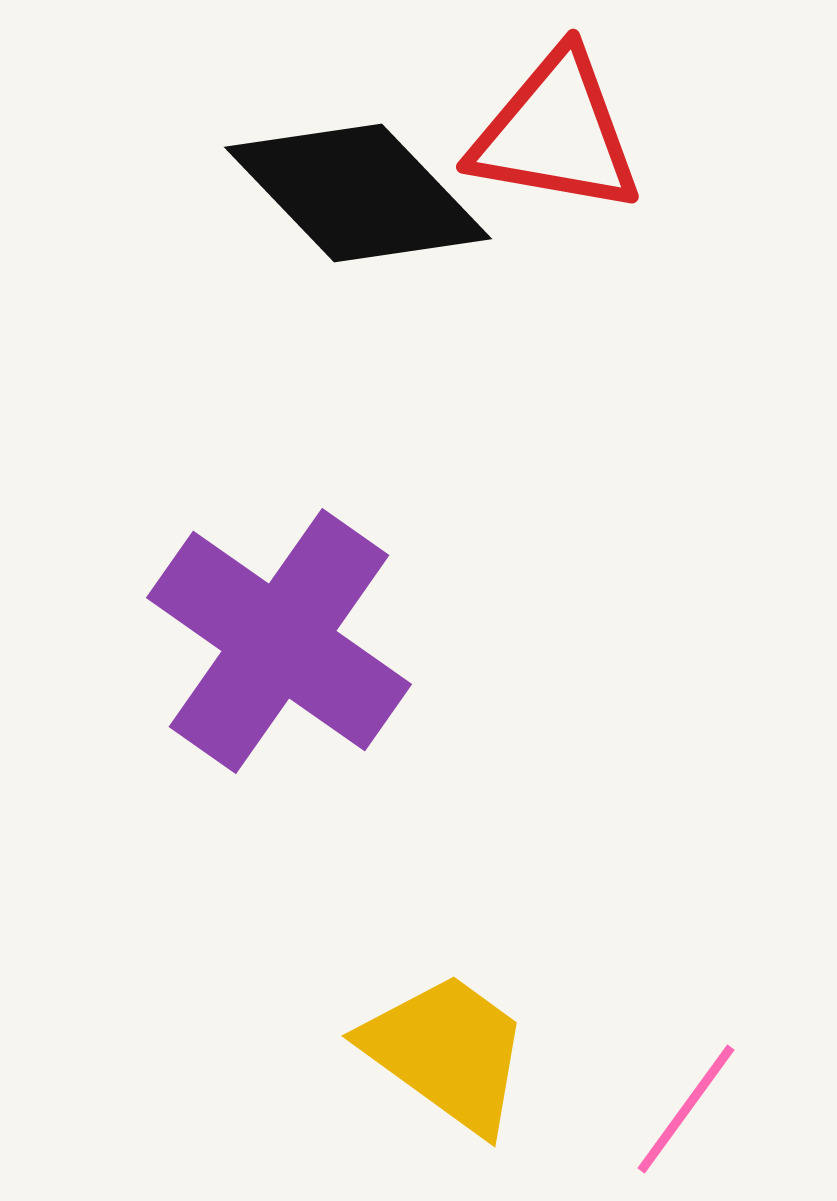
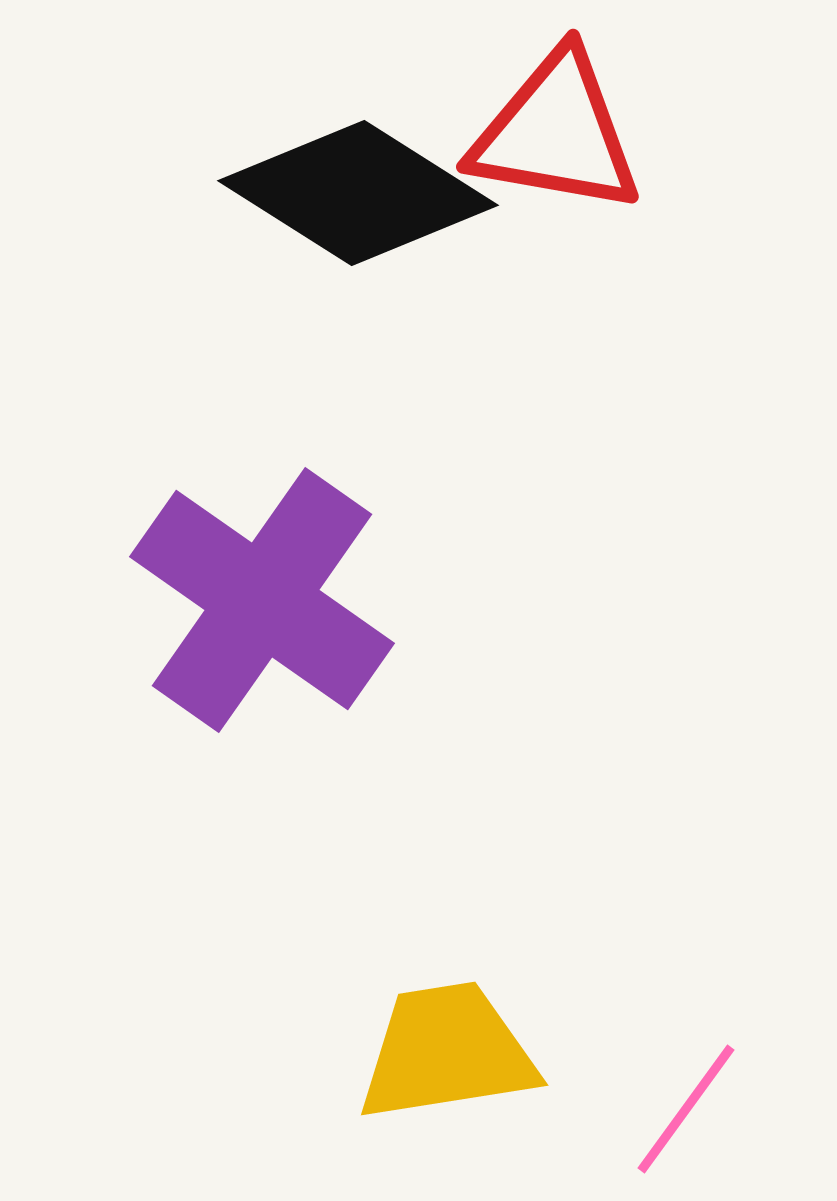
black diamond: rotated 14 degrees counterclockwise
purple cross: moved 17 px left, 41 px up
yellow trapezoid: rotated 45 degrees counterclockwise
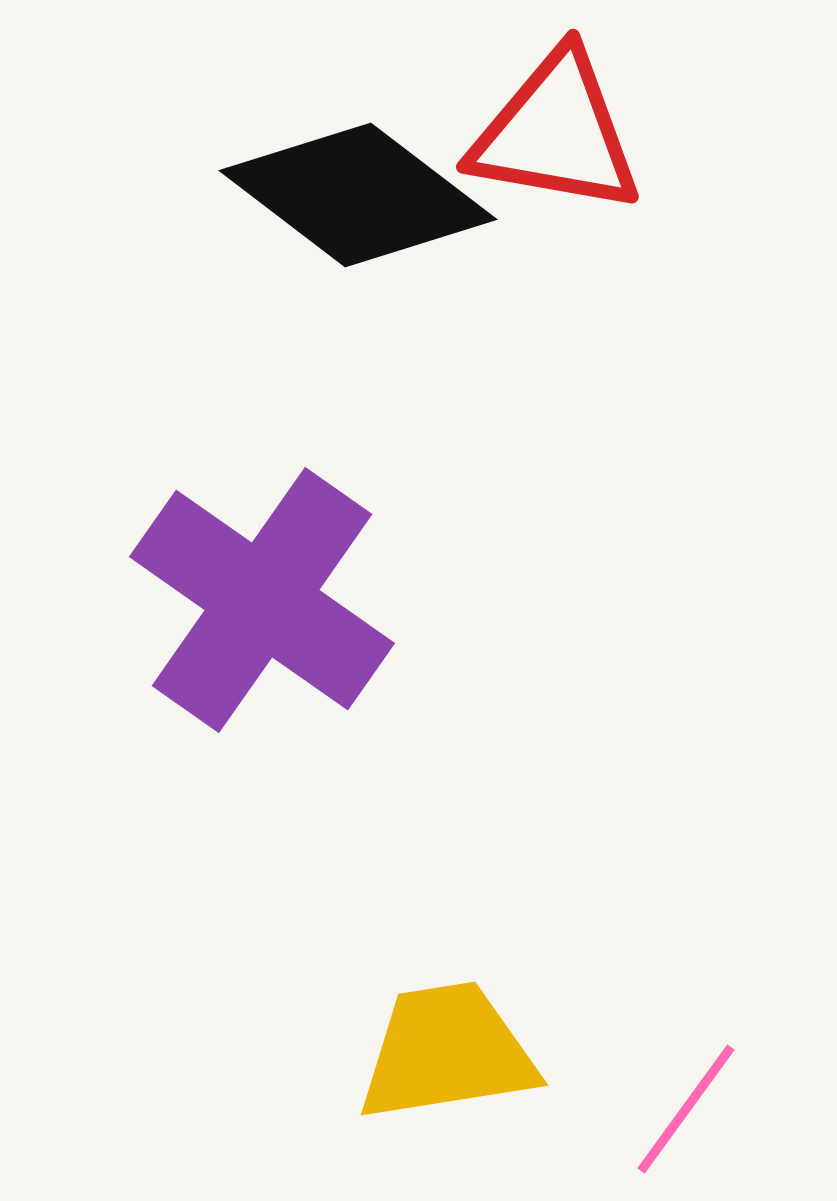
black diamond: moved 2 px down; rotated 5 degrees clockwise
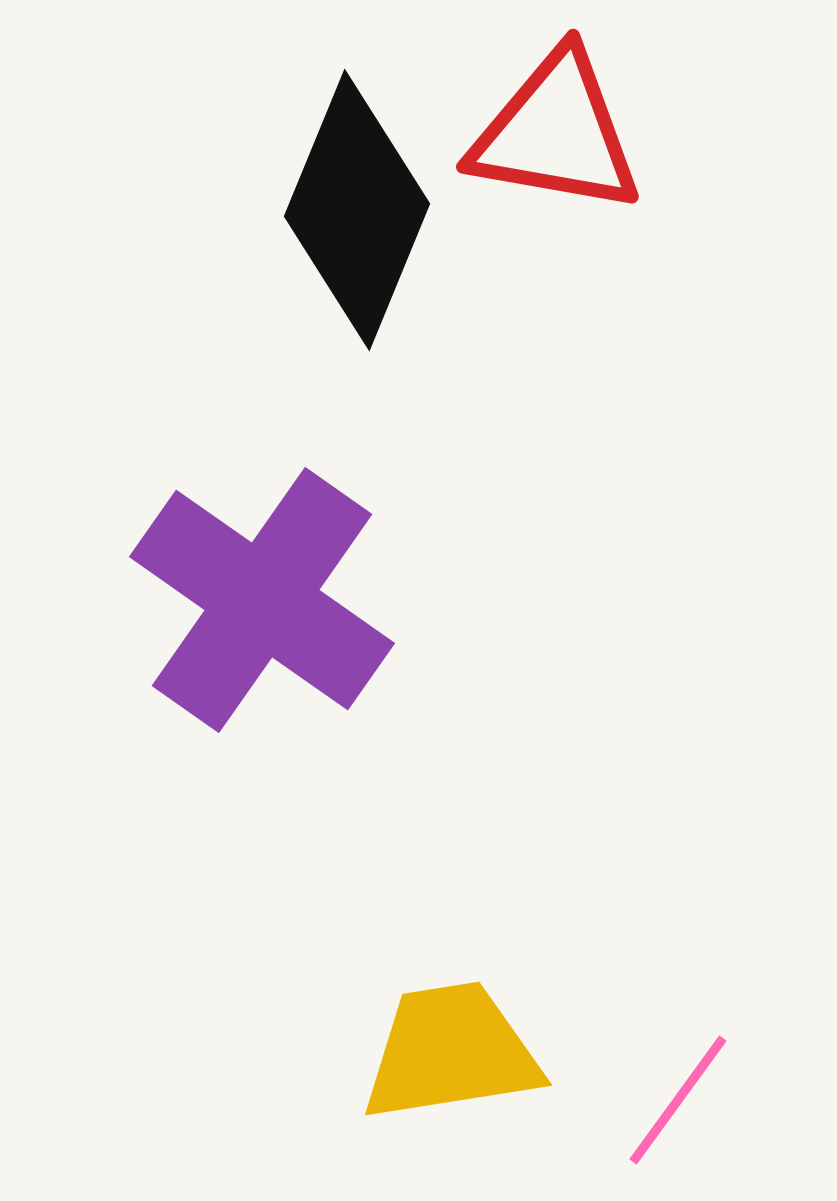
black diamond: moved 1 px left, 15 px down; rotated 75 degrees clockwise
yellow trapezoid: moved 4 px right
pink line: moved 8 px left, 9 px up
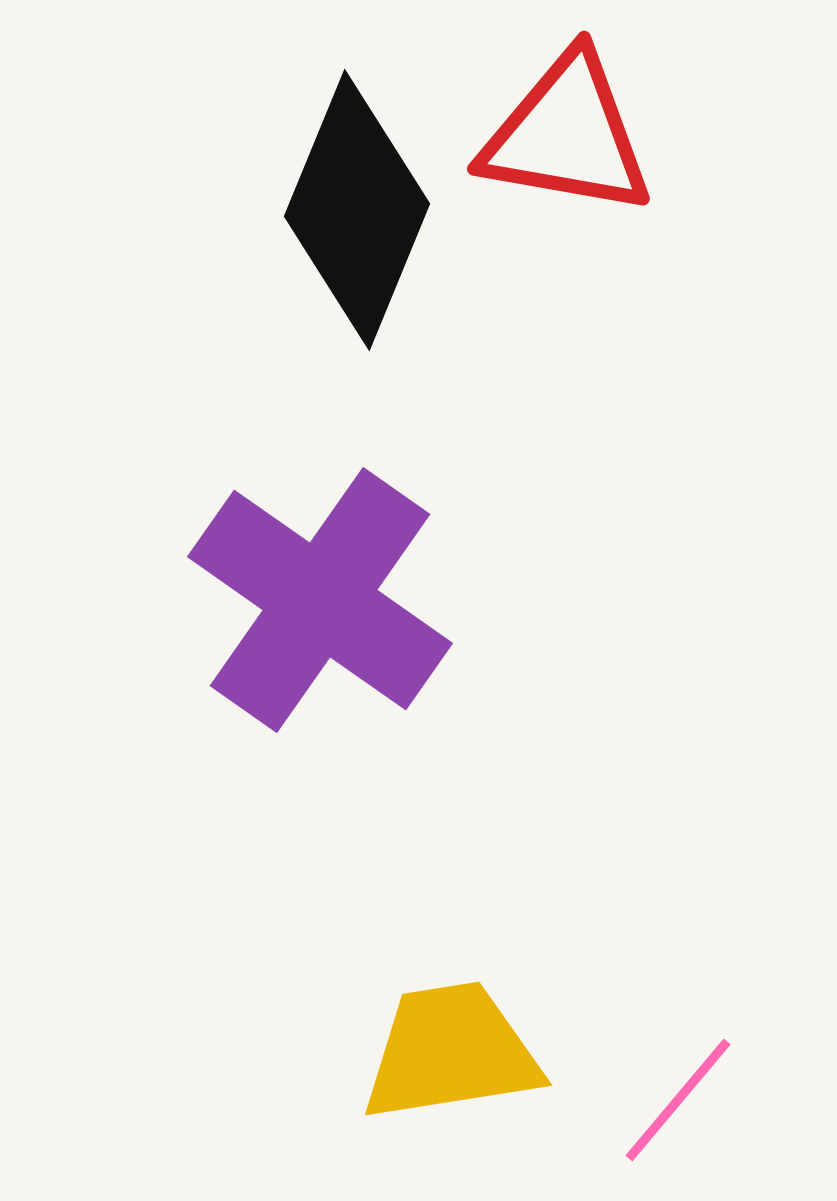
red triangle: moved 11 px right, 2 px down
purple cross: moved 58 px right
pink line: rotated 4 degrees clockwise
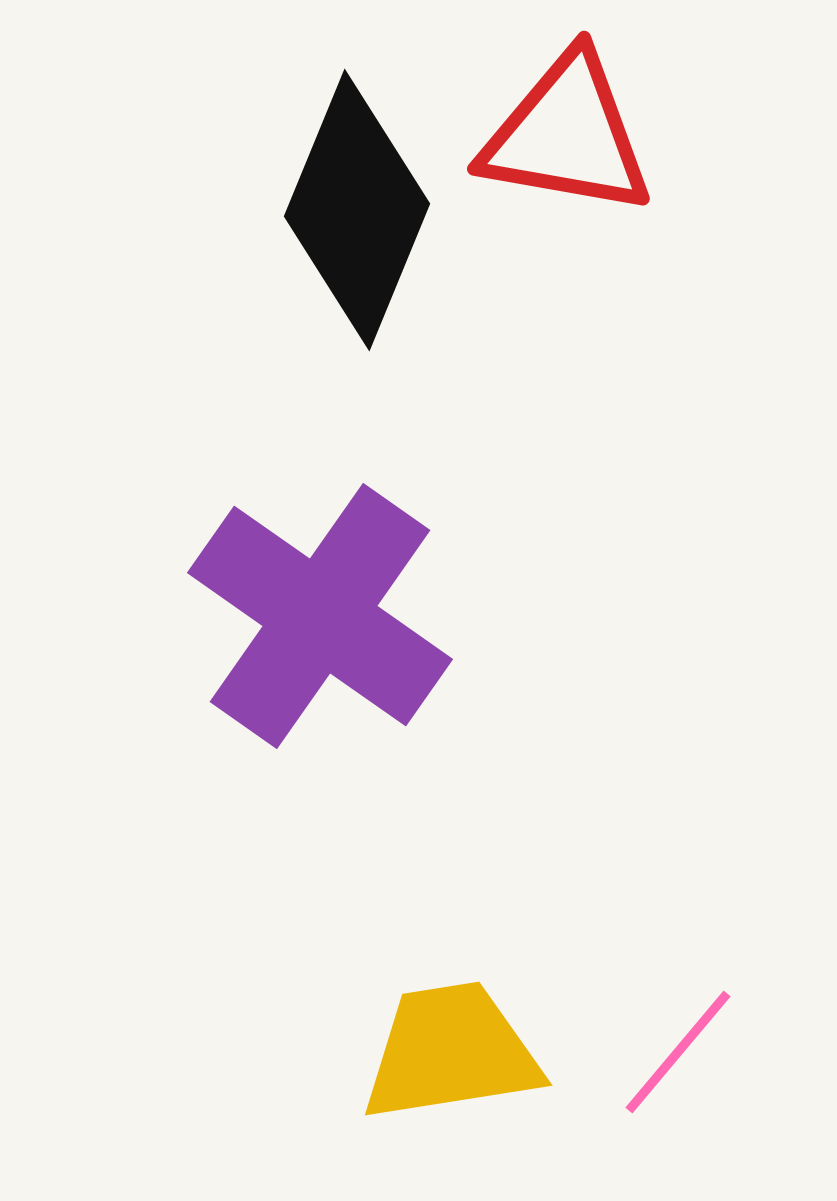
purple cross: moved 16 px down
pink line: moved 48 px up
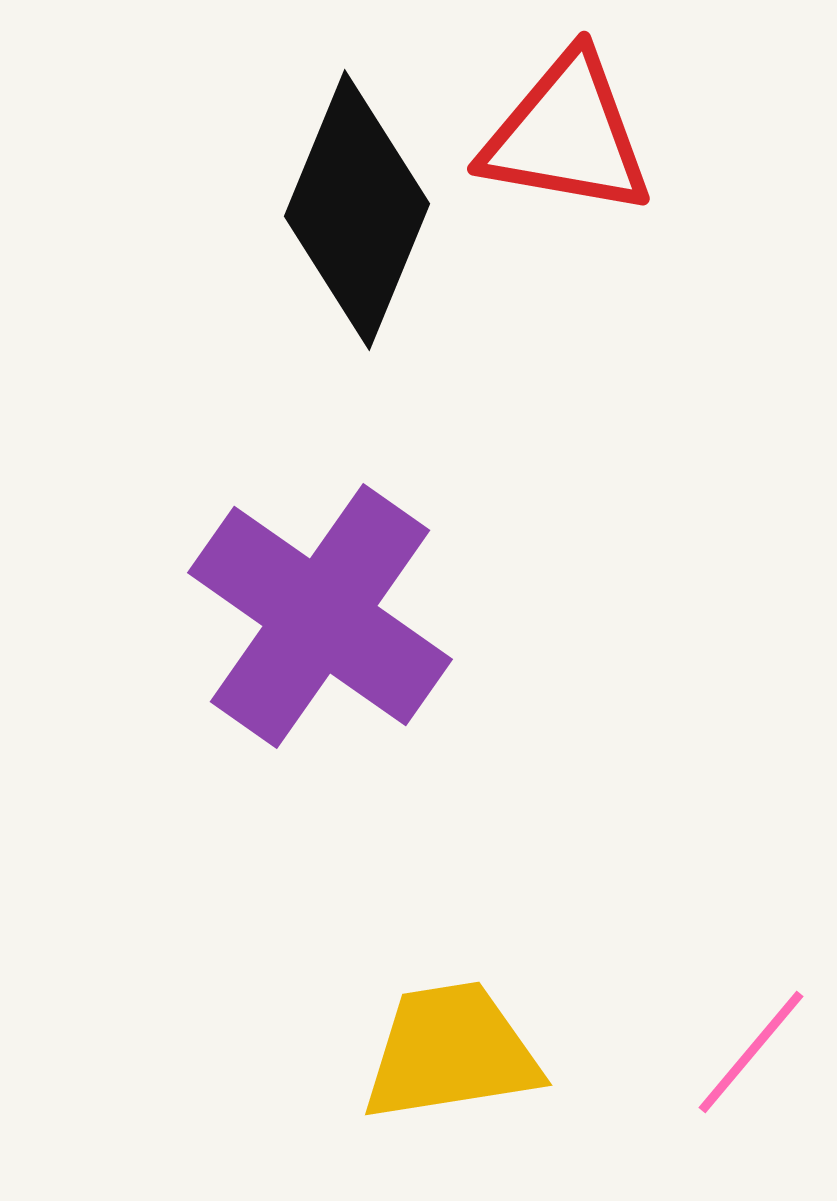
pink line: moved 73 px right
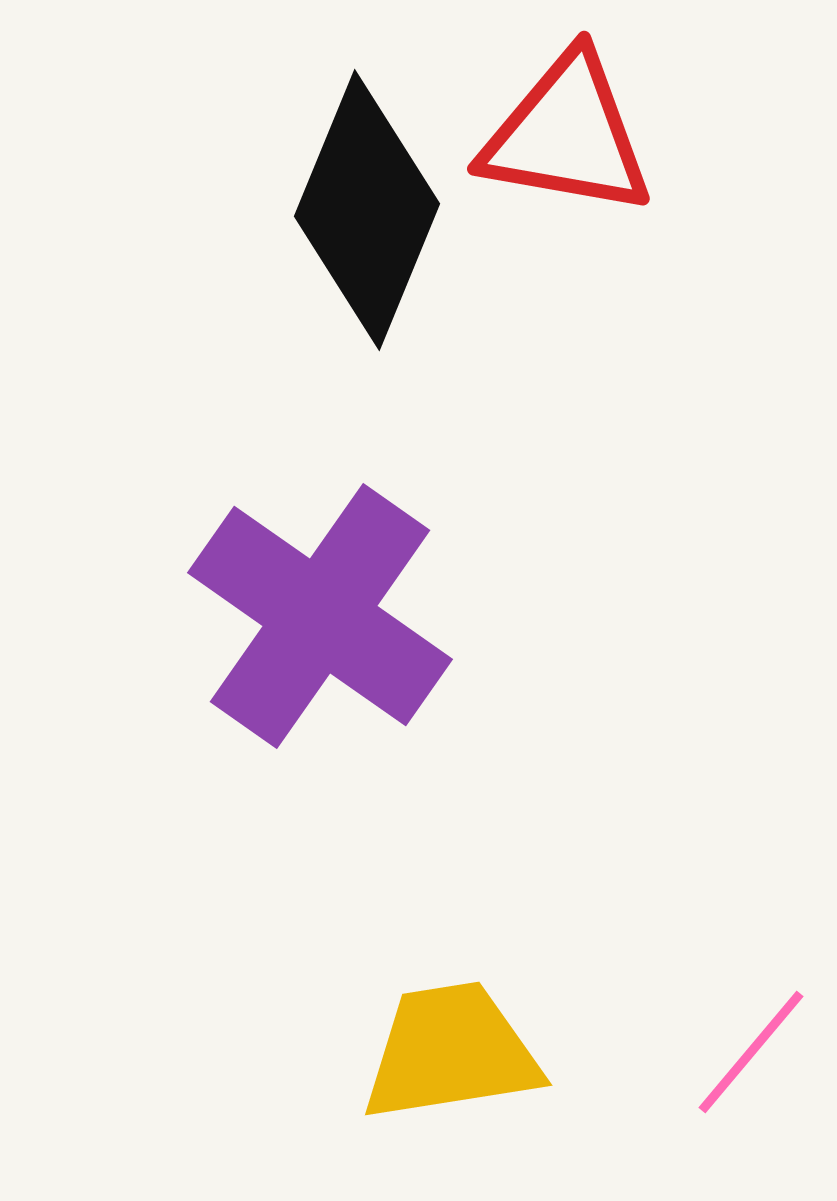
black diamond: moved 10 px right
